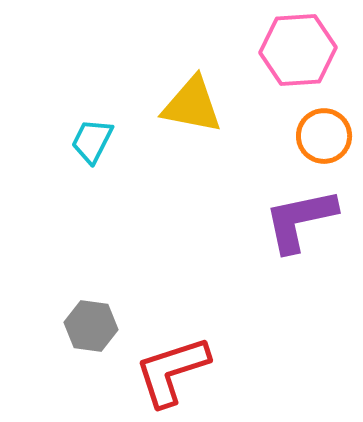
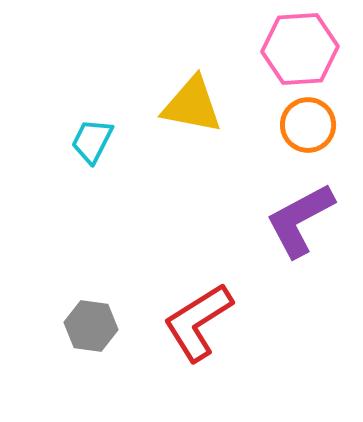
pink hexagon: moved 2 px right, 1 px up
orange circle: moved 16 px left, 11 px up
purple L-shape: rotated 16 degrees counterclockwise
red L-shape: moved 26 px right, 49 px up; rotated 14 degrees counterclockwise
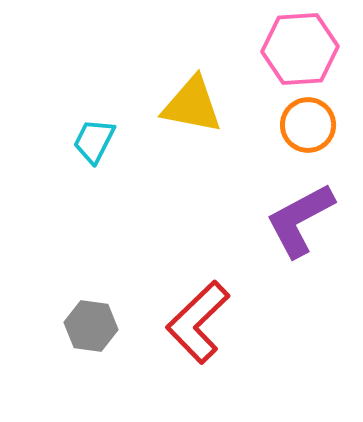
cyan trapezoid: moved 2 px right
red L-shape: rotated 12 degrees counterclockwise
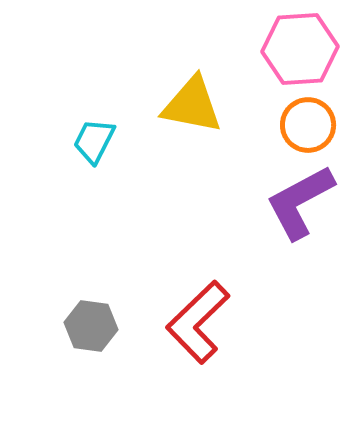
purple L-shape: moved 18 px up
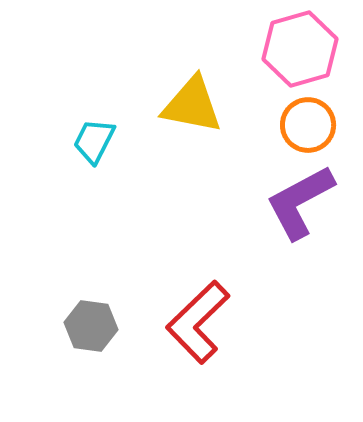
pink hexagon: rotated 12 degrees counterclockwise
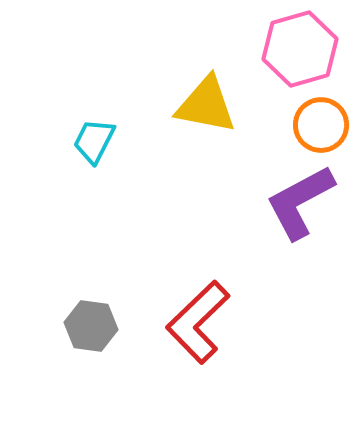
yellow triangle: moved 14 px right
orange circle: moved 13 px right
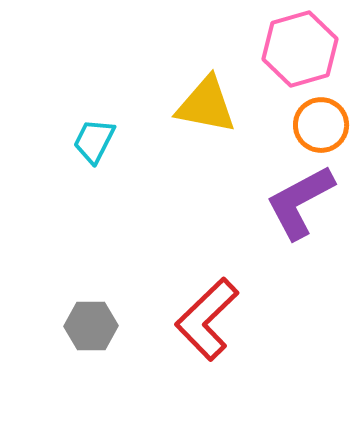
red L-shape: moved 9 px right, 3 px up
gray hexagon: rotated 9 degrees counterclockwise
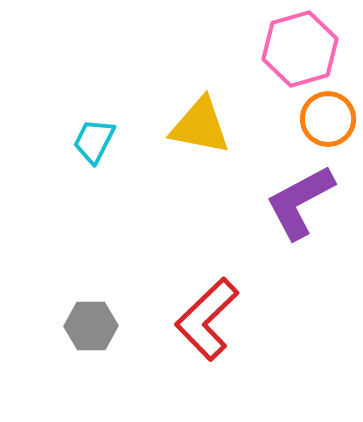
yellow triangle: moved 6 px left, 21 px down
orange circle: moved 7 px right, 6 px up
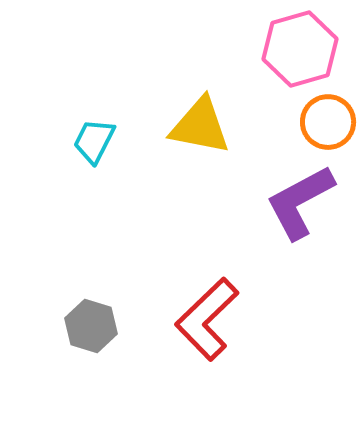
orange circle: moved 3 px down
gray hexagon: rotated 18 degrees clockwise
